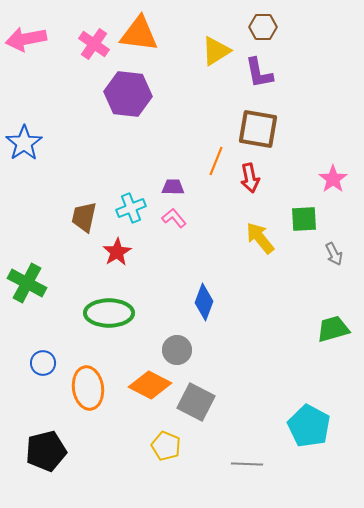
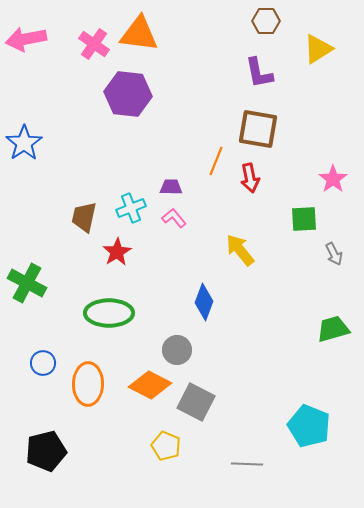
brown hexagon: moved 3 px right, 6 px up
yellow triangle: moved 102 px right, 2 px up
purple trapezoid: moved 2 px left
yellow arrow: moved 20 px left, 12 px down
orange ellipse: moved 4 px up; rotated 9 degrees clockwise
cyan pentagon: rotated 6 degrees counterclockwise
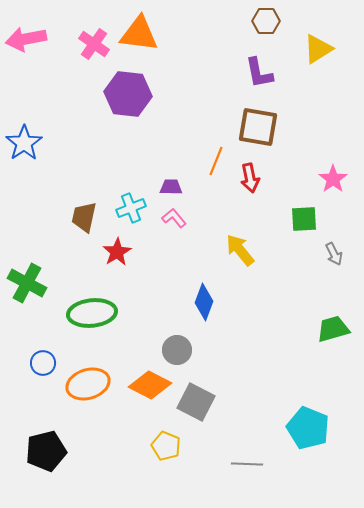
brown square: moved 2 px up
green ellipse: moved 17 px left; rotated 6 degrees counterclockwise
orange ellipse: rotated 72 degrees clockwise
cyan pentagon: moved 1 px left, 2 px down
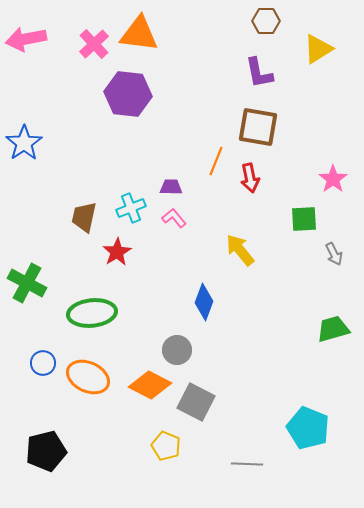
pink cross: rotated 12 degrees clockwise
orange ellipse: moved 7 px up; rotated 42 degrees clockwise
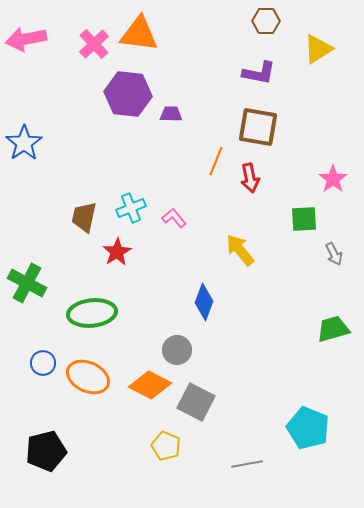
purple L-shape: rotated 68 degrees counterclockwise
purple trapezoid: moved 73 px up
gray line: rotated 12 degrees counterclockwise
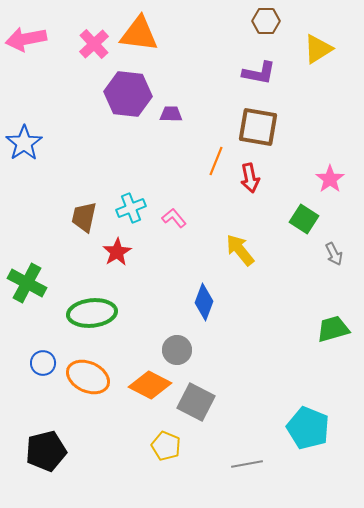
pink star: moved 3 px left
green square: rotated 36 degrees clockwise
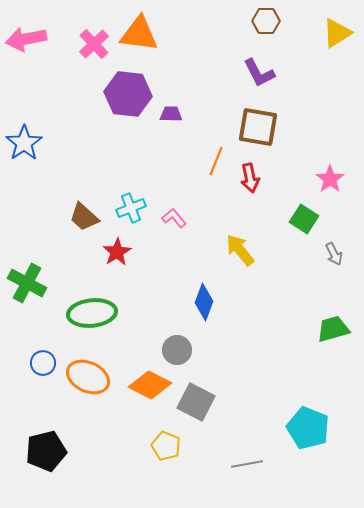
yellow triangle: moved 19 px right, 16 px up
purple L-shape: rotated 52 degrees clockwise
brown trapezoid: rotated 60 degrees counterclockwise
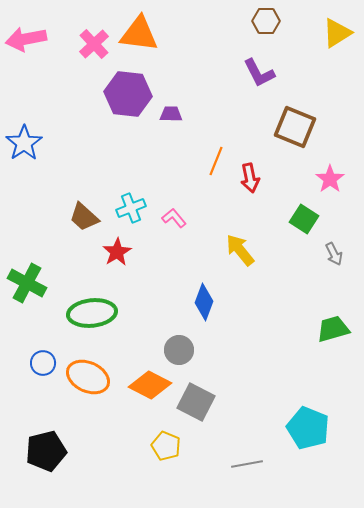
brown square: moved 37 px right; rotated 12 degrees clockwise
gray circle: moved 2 px right
